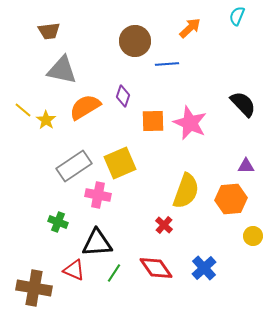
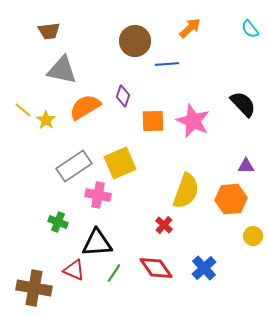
cyan semicircle: moved 13 px right, 13 px down; rotated 60 degrees counterclockwise
pink star: moved 3 px right, 2 px up
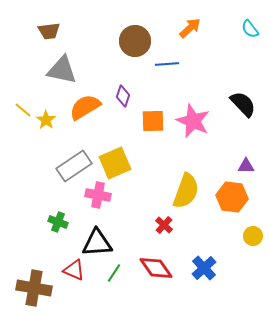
yellow square: moved 5 px left
orange hexagon: moved 1 px right, 2 px up; rotated 12 degrees clockwise
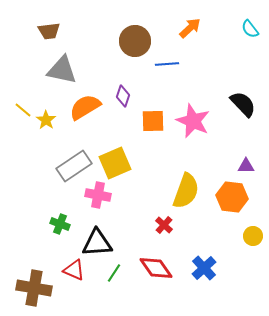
green cross: moved 2 px right, 2 px down
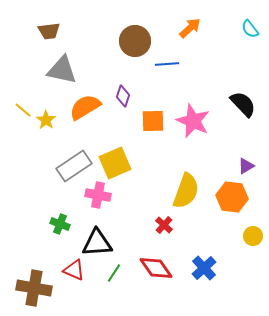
purple triangle: rotated 30 degrees counterclockwise
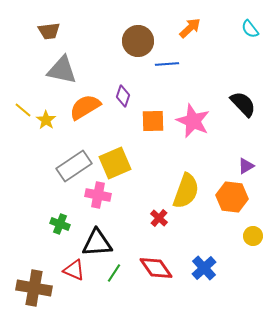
brown circle: moved 3 px right
red cross: moved 5 px left, 7 px up
